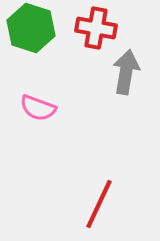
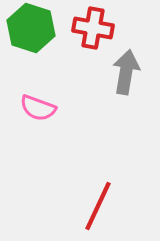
red cross: moved 3 px left
red line: moved 1 px left, 2 px down
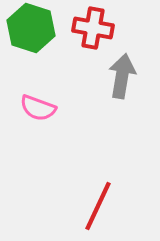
gray arrow: moved 4 px left, 4 px down
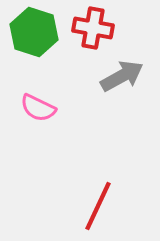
green hexagon: moved 3 px right, 4 px down
gray arrow: rotated 51 degrees clockwise
pink semicircle: rotated 6 degrees clockwise
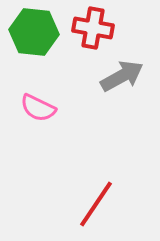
green hexagon: rotated 12 degrees counterclockwise
red line: moved 2 px left, 2 px up; rotated 9 degrees clockwise
